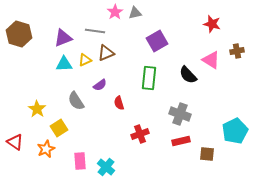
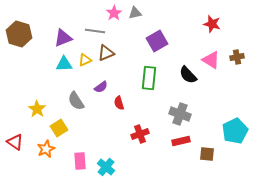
pink star: moved 1 px left, 1 px down
brown cross: moved 6 px down
purple semicircle: moved 1 px right, 2 px down
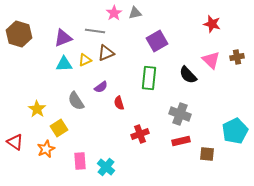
pink triangle: rotated 12 degrees clockwise
